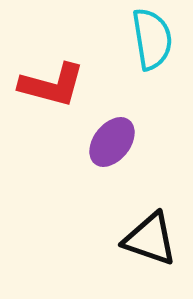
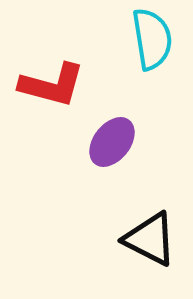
black triangle: rotated 8 degrees clockwise
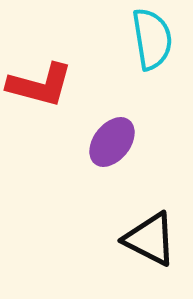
red L-shape: moved 12 px left
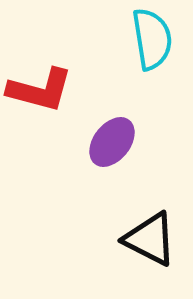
red L-shape: moved 5 px down
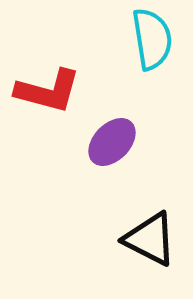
red L-shape: moved 8 px right, 1 px down
purple ellipse: rotated 6 degrees clockwise
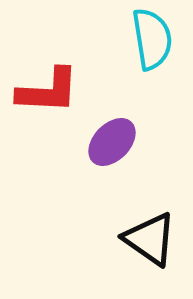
red L-shape: rotated 12 degrees counterclockwise
black triangle: rotated 8 degrees clockwise
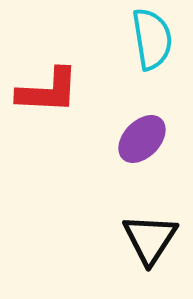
purple ellipse: moved 30 px right, 3 px up
black triangle: rotated 28 degrees clockwise
